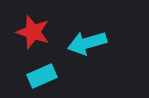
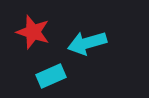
cyan rectangle: moved 9 px right
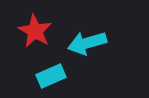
red star: moved 2 px right, 1 px up; rotated 12 degrees clockwise
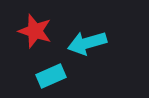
red star: rotated 12 degrees counterclockwise
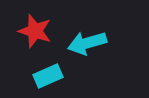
cyan rectangle: moved 3 px left
